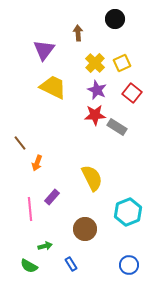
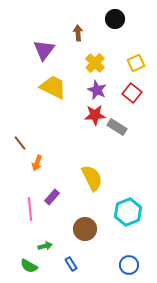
yellow square: moved 14 px right
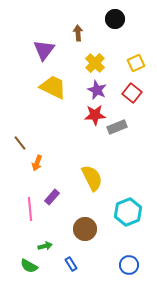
gray rectangle: rotated 54 degrees counterclockwise
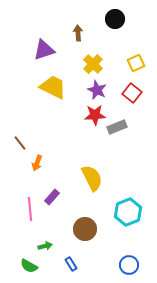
purple triangle: rotated 35 degrees clockwise
yellow cross: moved 2 px left, 1 px down
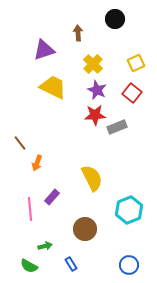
cyan hexagon: moved 1 px right, 2 px up
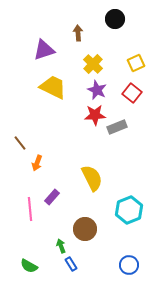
green arrow: moved 16 px right; rotated 96 degrees counterclockwise
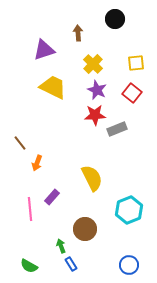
yellow square: rotated 18 degrees clockwise
gray rectangle: moved 2 px down
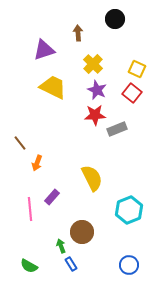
yellow square: moved 1 px right, 6 px down; rotated 30 degrees clockwise
brown circle: moved 3 px left, 3 px down
